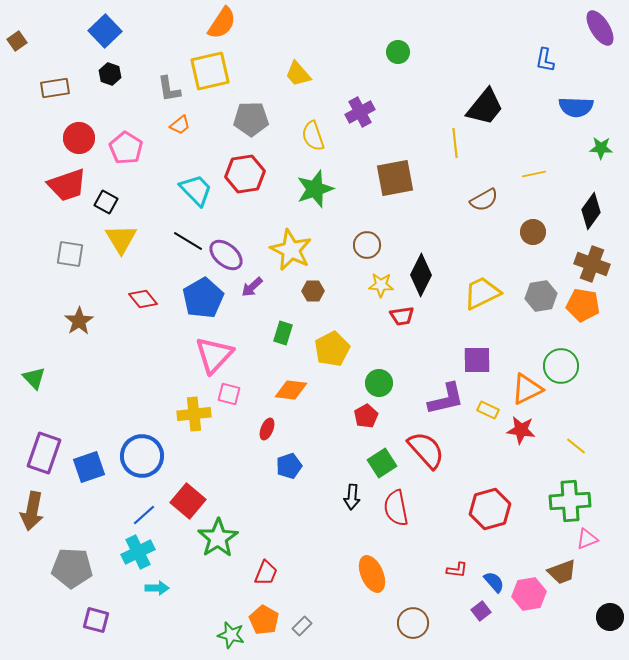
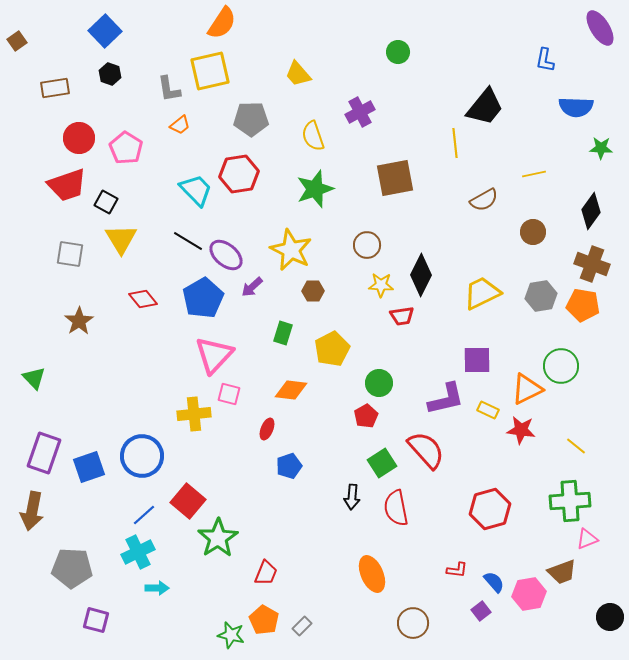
red hexagon at (245, 174): moved 6 px left
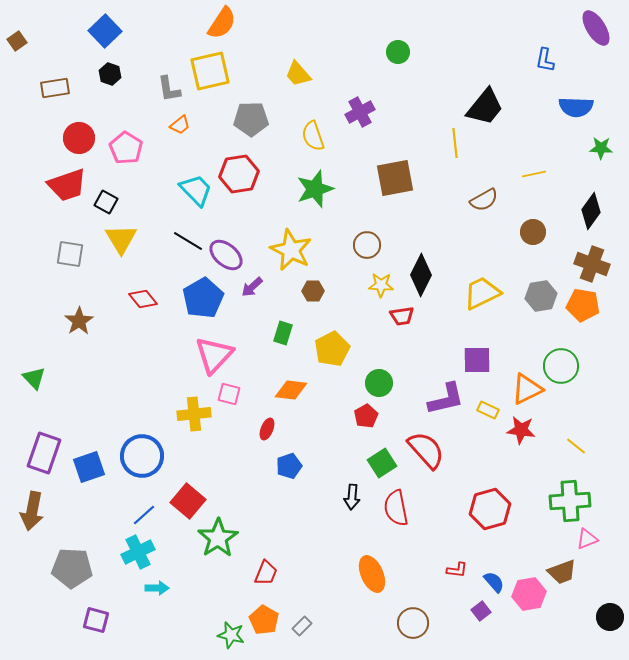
purple ellipse at (600, 28): moved 4 px left
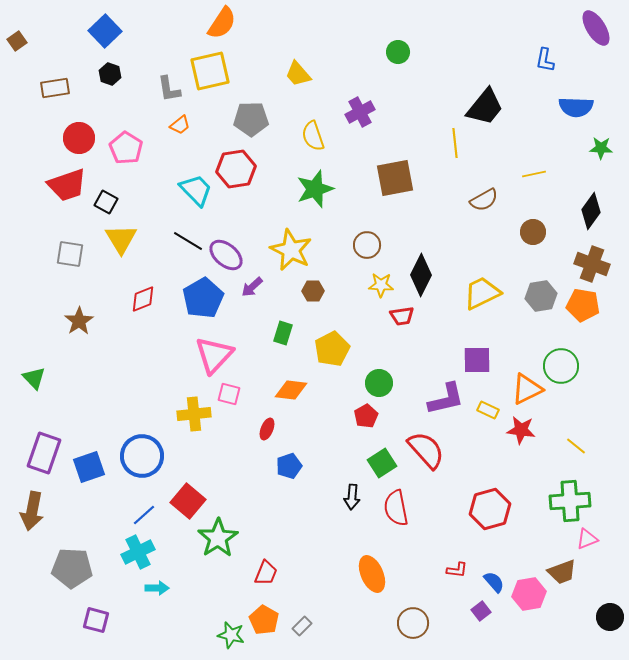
red hexagon at (239, 174): moved 3 px left, 5 px up
red diamond at (143, 299): rotated 72 degrees counterclockwise
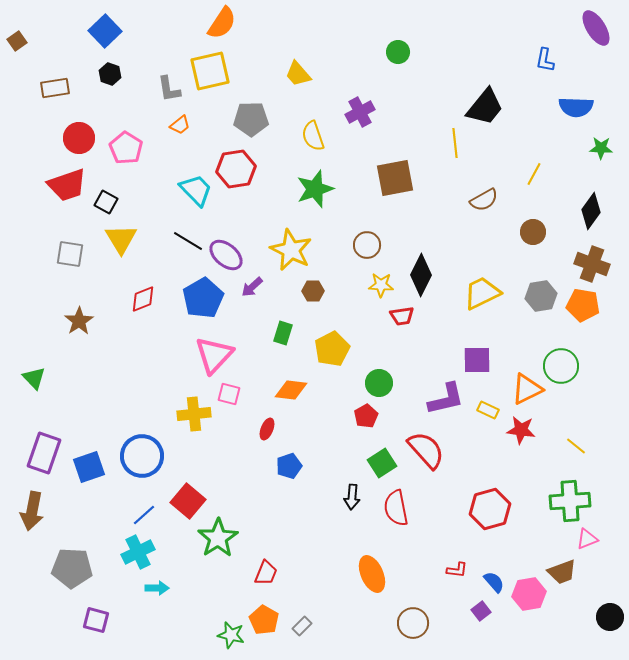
yellow line at (534, 174): rotated 50 degrees counterclockwise
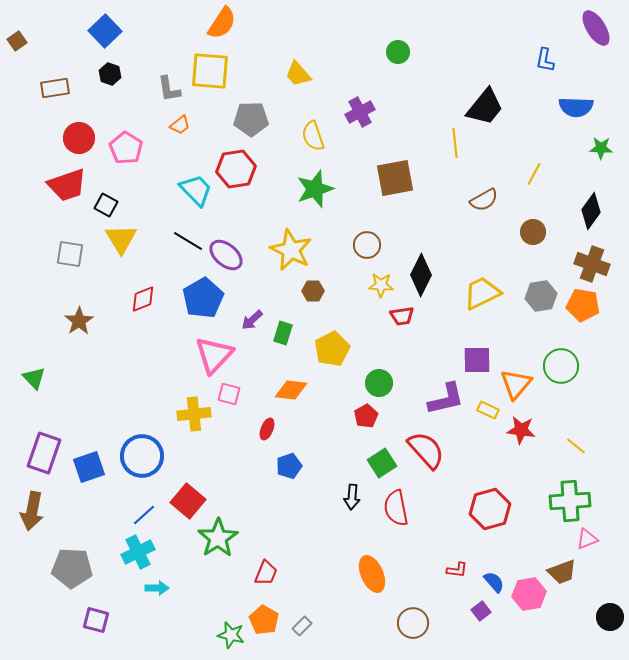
yellow square at (210, 71): rotated 18 degrees clockwise
black square at (106, 202): moved 3 px down
purple arrow at (252, 287): moved 33 px down
orange triangle at (527, 389): moved 11 px left, 5 px up; rotated 24 degrees counterclockwise
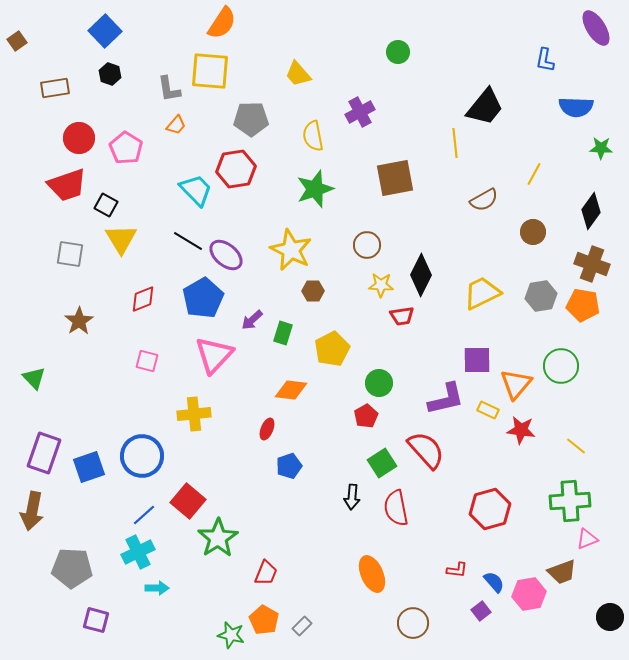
orange trapezoid at (180, 125): moved 4 px left; rotated 10 degrees counterclockwise
yellow semicircle at (313, 136): rotated 8 degrees clockwise
pink square at (229, 394): moved 82 px left, 33 px up
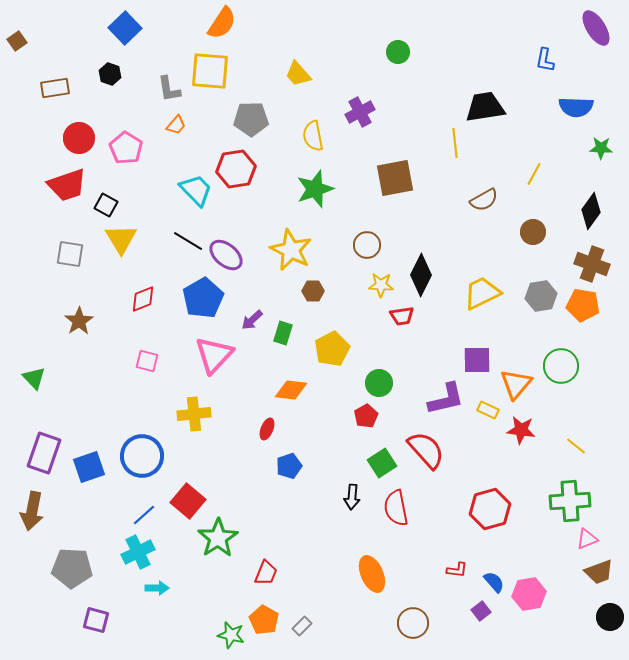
blue square at (105, 31): moved 20 px right, 3 px up
black trapezoid at (485, 107): rotated 138 degrees counterclockwise
brown trapezoid at (562, 572): moved 37 px right
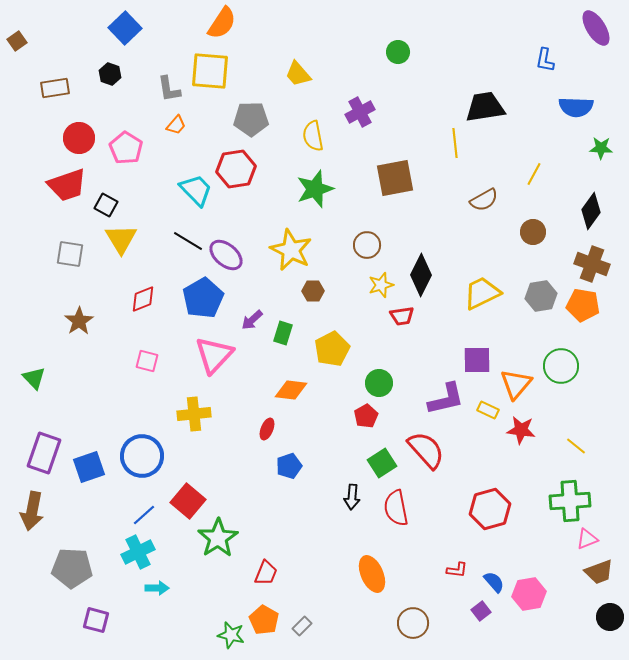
yellow star at (381, 285): rotated 20 degrees counterclockwise
